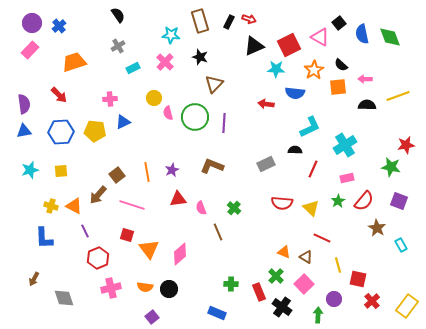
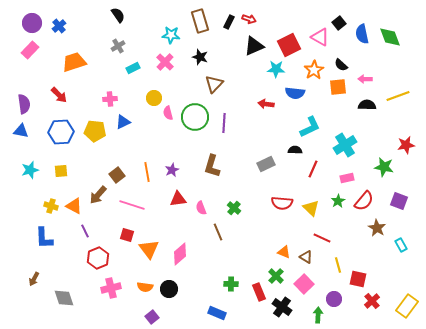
blue triangle at (24, 131): moved 3 px left; rotated 21 degrees clockwise
brown L-shape at (212, 166): rotated 95 degrees counterclockwise
green star at (391, 167): moved 7 px left
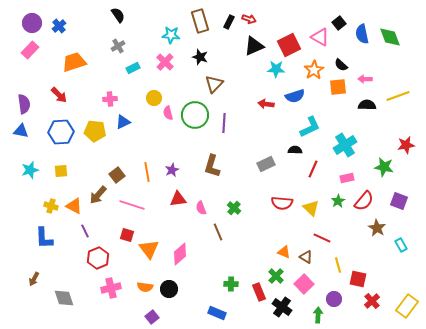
blue semicircle at (295, 93): moved 3 px down; rotated 24 degrees counterclockwise
green circle at (195, 117): moved 2 px up
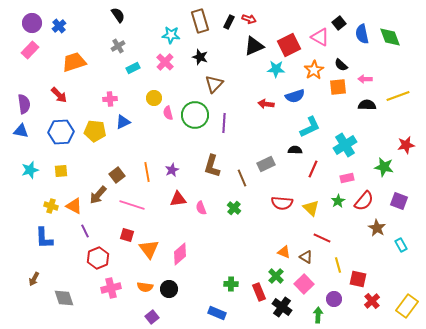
brown line at (218, 232): moved 24 px right, 54 px up
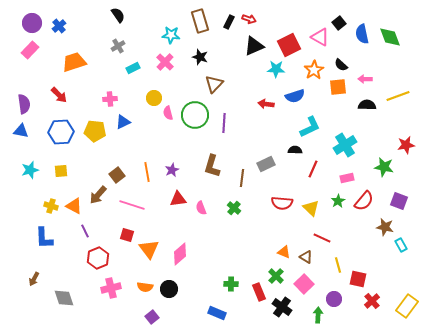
brown line at (242, 178): rotated 30 degrees clockwise
brown star at (377, 228): moved 8 px right, 1 px up; rotated 18 degrees counterclockwise
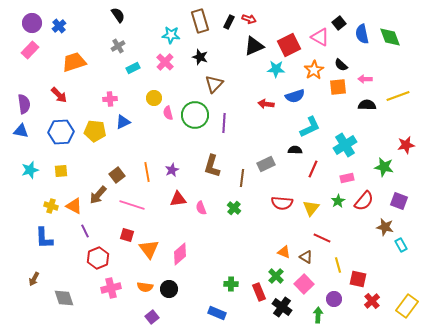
yellow triangle at (311, 208): rotated 24 degrees clockwise
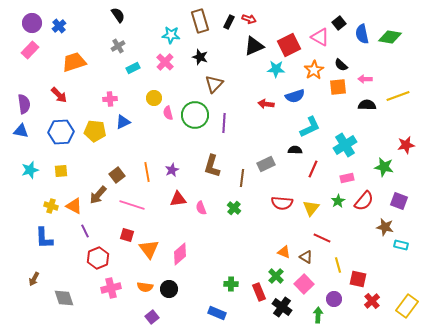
green diamond at (390, 37): rotated 60 degrees counterclockwise
cyan rectangle at (401, 245): rotated 48 degrees counterclockwise
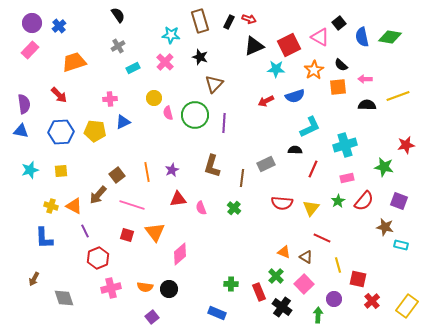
blue semicircle at (362, 34): moved 3 px down
red arrow at (266, 104): moved 3 px up; rotated 35 degrees counterclockwise
cyan cross at (345, 145): rotated 15 degrees clockwise
orange triangle at (149, 249): moved 6 px right, 17 px up
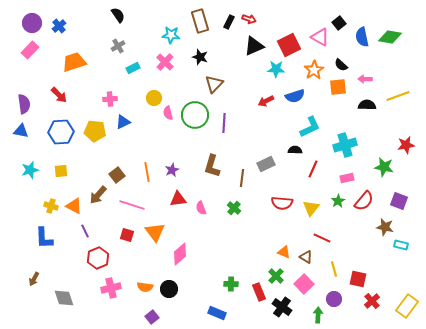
yellow line at (338, 265): moved 4 px left, 4 px down
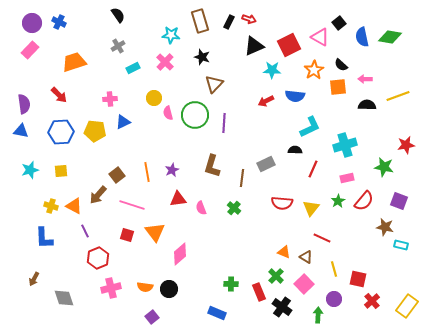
blue cross at (59, 26): moved 4 px up; rotated 24 degrees counterclockwise
black star at (200, 57): moved 2 px right
cyan star at (276, 69): moved 4 px left, 1 px down
blue semicircle at (295, 96): rotated 24 degrees clockwise
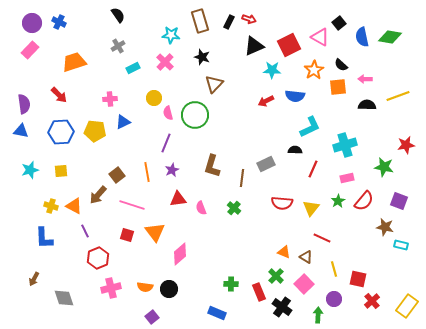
purple line at (224, 123): moved 58 px left, 20 px down; rotated 18 degrees clockwise
